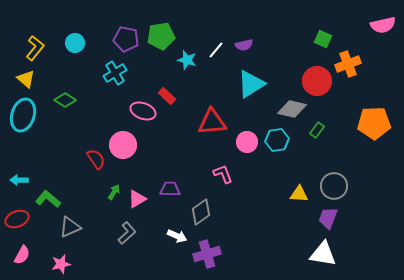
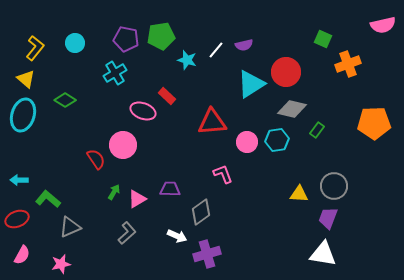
red circle at (317, 81): moved 31 px left, 9 px up
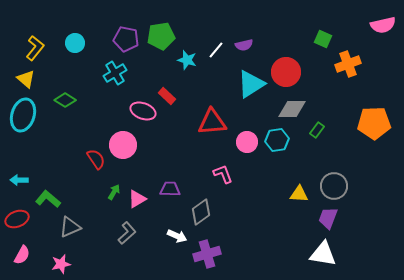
gray diamond at (292, 109): rotated 12 degrees counterclockwise
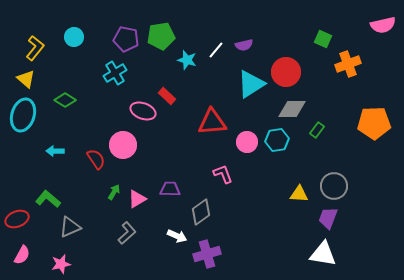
cyan circle at (75, 43): moved 1 px left, 6 px up
cyan arrow at (19, 180): moved 36 px right, 29 px up
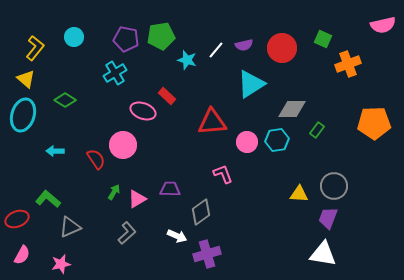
red circle at (286, 72): moved 4 px left, 24 px up
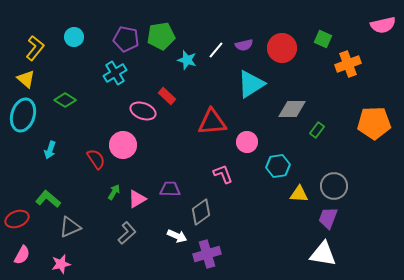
cyan hexagon at (277, 140): moved 1 px right, 26 px down
cyan arrow at (55, 151): moved 5 px left, 1 px up; rotated 72 degrees counterclockwise
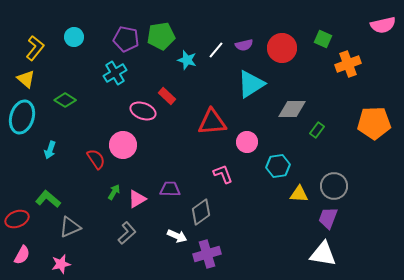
cyan ellipse at (23, 115): moved 1 px left, 2 px down
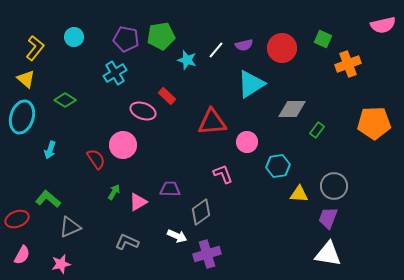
pink triangle at (137, 199): moved 1 px right, 3 px down
gray L-shape at (127, 233): moved 9 px down; rotated 115 degrees counterclockwise
white triangle at (323, 254): moved 5 px right
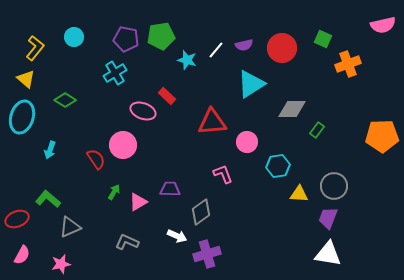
orange pentagon at (374, 123): moved 8 px right, 13 px down
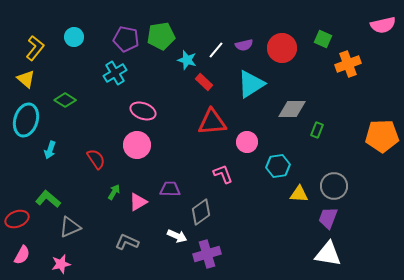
red rectangle at (167, 96): moved 37 px right, 14 px up
cyan ellipse at (22, 117): moved 4 px right, 3 px down
green rectangle at (317, 130): rotated 14 degrees counterclockwise
pink circle at (123, 145): moved 14 px right
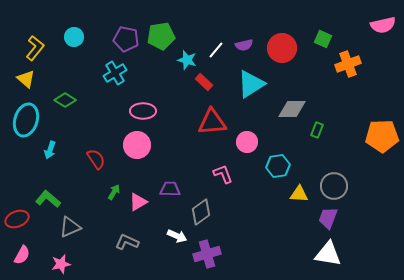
pink ellipse at (143, 111): rotated 20 degrees counterclockwise
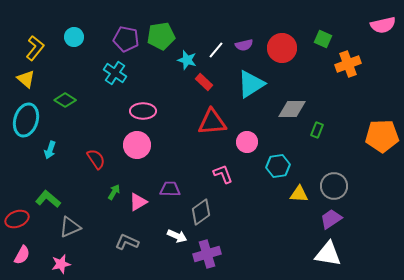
cyan cross at (115, 73): rotated 25 degrees counterclockwise
purple trapezoid at (328, 218): moved 3 px right, 1 px down; rotated 35 degrees clockwise
